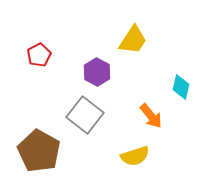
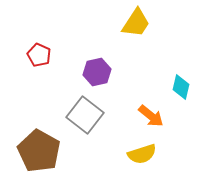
yellow trapezoid: moved 3 px right, 17 px up
red pentagon: rotated 20 degrees counterclockwise
purple hexagon: rotated 20 degrees clockwise
orange arrow: rotated 12 degrees counterclockwise
yellow semicircle: moved 7 px right, 2 px up
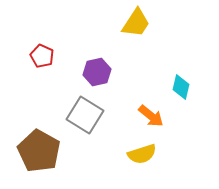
red pentagon: moved 3 px right, 1 px down
gray square: rotated 6 degrees counterclockwise
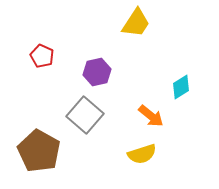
cyan diamond: rotated 45 degrees clockwise
gray square: rotated 9 degrees clockwise
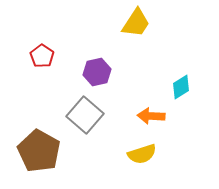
red pentagon: rotated 10 degrees clockwise
orange arrow: rotated 144 degrees clockwise
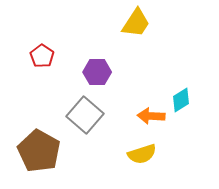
purple hexagon: rotated 12 degrees clockwise
cyan diamond: moved 13 px down
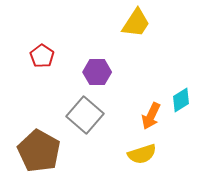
orange arrow: rotated 68 degrees counterclockwise
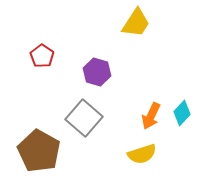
purple hexagon: rotated 16 degrees clockwise
cyan diamond: moved 1 px right, 13 px down; rotated 15 degrees counterclockwise
gray square: moved 1 px left, 3 px down
